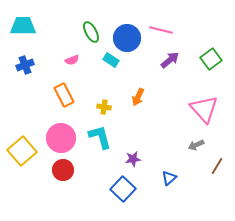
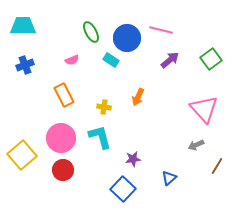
yellow square: moved 4 px down
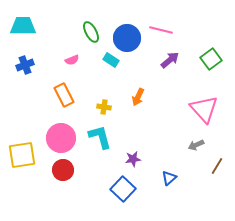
yellow square: rotated 32 degrees clockwise
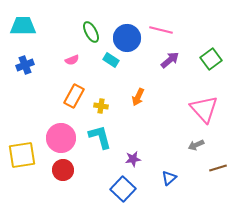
orange rectangle: moved 10 px right, 1 px down; rotated 55 degrees clockwise
yellow cross: moved 3 px left, 1 px up
brown line: moved 1 px right, 2 px down; rotated 42 degrees clockwise
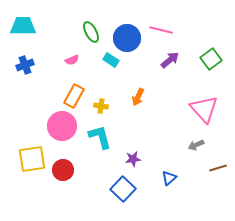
pink circle: moved 1 px right, 12 px up
yellow square: moved 10 px right, 4 px down
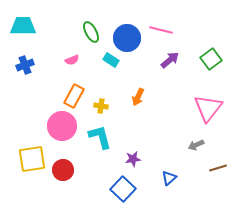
pink triangle: moved 4 px right, 1 px up; rotated 20 degrees clockwise
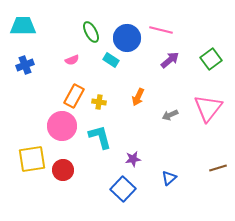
yellow cross: moved 2 px left, 4 px up
gray arrow: moved 26 px left, 30 px up
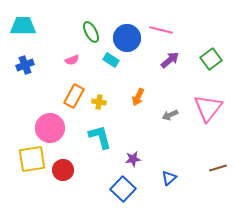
pink circle: moved 12 px left, 2 px down
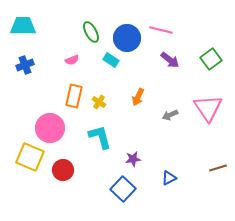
purple arrow: rotated 78 degrees clockwise
orange rectangle: rotated 15 degrees counterclockwise
yellow cross: rotated 24 degrees clockwise
pink triangle: rotated 12 degrees counterclockwise
yellow square: moved 2 px left, 2 px up; rotated 32 degrees clockwise
blue triangle: rotated 14 degrees clockwise
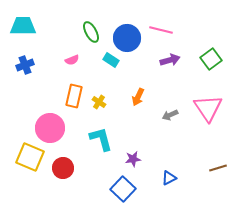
purple arrow: rotated 54 degrees counterclockwise
cyan L-shape: moved 1 px right, 2 px down
red circle: moved 2 px up
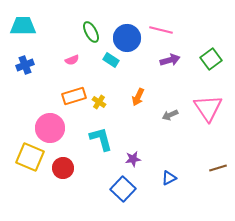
orange rectangle: rotated 60 degrees clockwise
